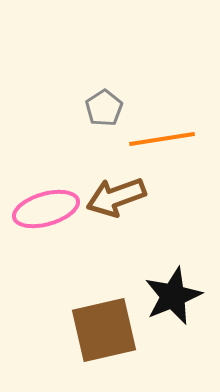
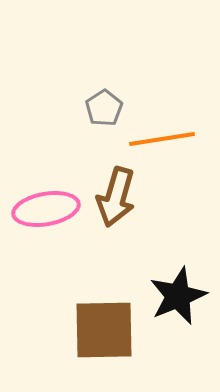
brown arrow: rotated 54 degrees counterclockwise
pink ellipse: rotated 6 degrees clockwise
black star: moved 5 px right
brown square: rotated 12 degrees clockwise
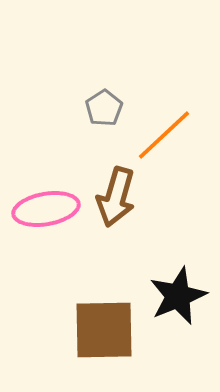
orange line: moved 2 px right, 4 px up; rotated 34 degrees counterclockwise
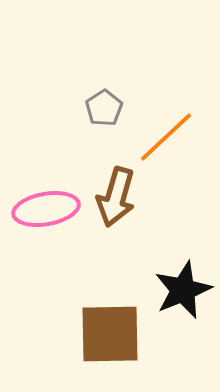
orange line: moved 2 px right, 2 px down
black star: moved 5 px right, 6 px up
brown square: moved 6 px right, 4 px down
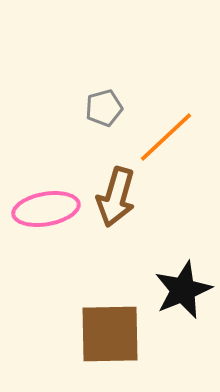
gray pentagon: rotated 18 degrees clockwise
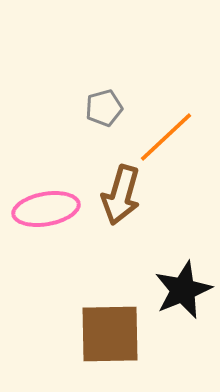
brown arrow: moved 5 px right, 2 px up
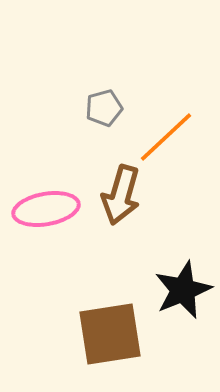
brown square: rotated 8 degrees counterclockwise
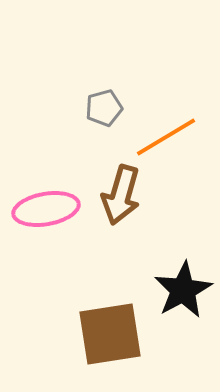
orange line: rotated 12 degrees clockwise
black star: rotated 6 degrees counterclockwise
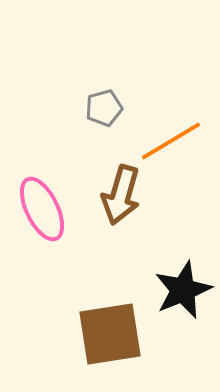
orange line: moved 5 px right, 4 px down
pink ellipse: moved 4 px left; rotated 74 degrees clockwise
black star: rotated 6 degrees clockwise
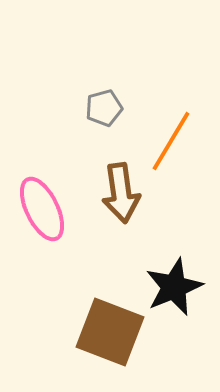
orange line: rotated 28 degrees counterclockwise
brown arrow: moved 2 px up; rotated 24 degrees counterclockwise
black star: moved 9 px left, 3 px up
brown square: moved 2 px up; rotated 30 degrees clockwise
